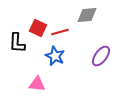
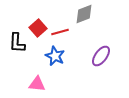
gray diamond: moved 3 px left, 1 px up; rotated 15 degrees counterclockwise
red square: rotated 24 degrees clockwise
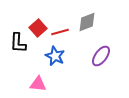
gray diamond: moved 3 px right, 8 px down
black L-shape: moved 1 px right
pink triangle: moved 1 px right
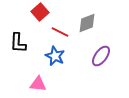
gray diamond: moved 1 px down
red square: moved 2 px right, 16 px up
red line: rotated 42 degrees clockwise
